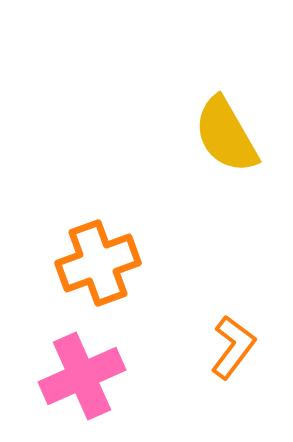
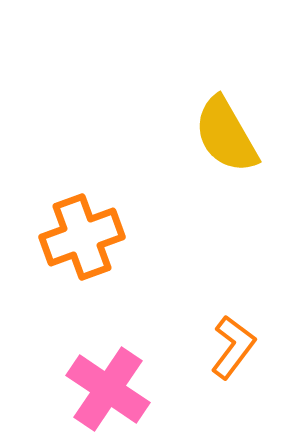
orange cross: moved 16 px left, 26 px up
pink cross: moved 26 px right, 13 px down; rotated 32 degrees counterclockwise
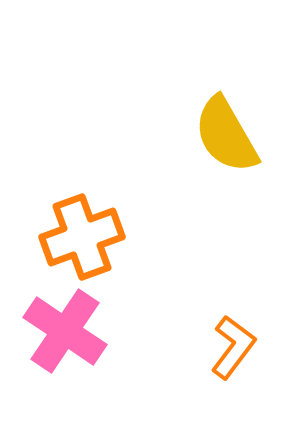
pink cross: moved 43 px left, 58 px up
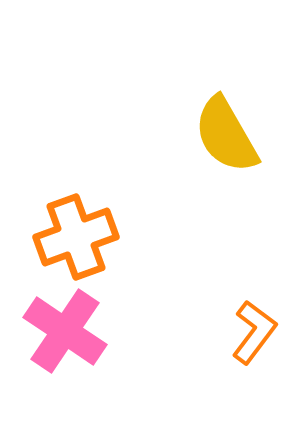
orange cross: moved 6 px left
orange L-shape: moved 21 px right, 15 px up
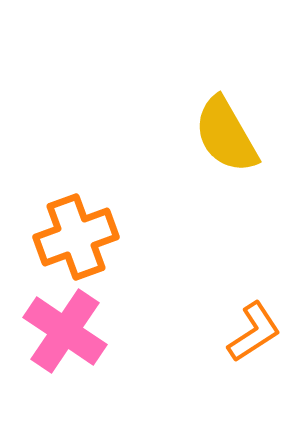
orange L-shape: rotated 20 degrees clockwise
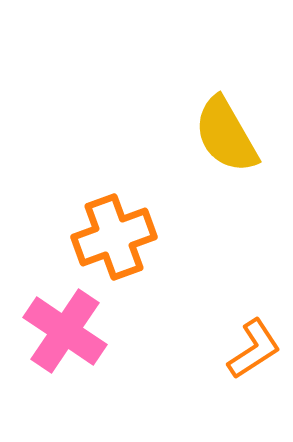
orange cross: moved 38 px right
orange L-shape: moved 17 px down
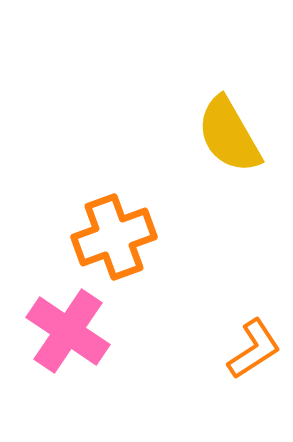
yellow semicircle: moved 3 px right
pink cross: moved 3 px right
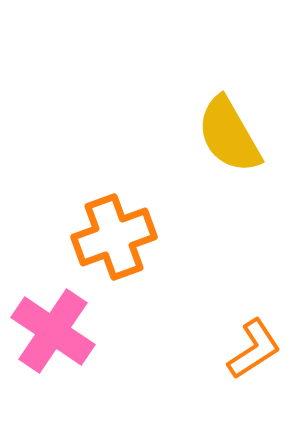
pink cross: moved 15 px left
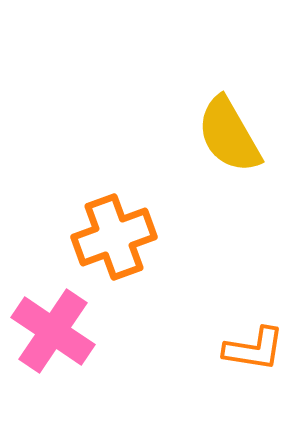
orange L-shape: rotated 42 degrees clockwise
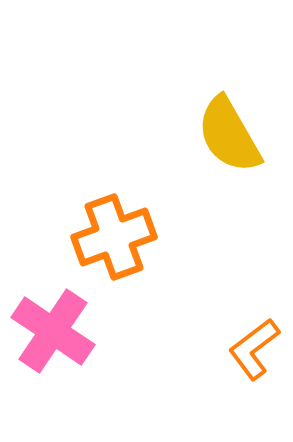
orange L-shape: rotated 134 degrees clockwise
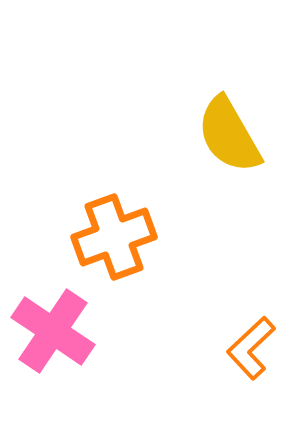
orange L-shape: moved 3 px left, 1 px up; rotated 6 degrees counterclockwise
